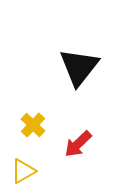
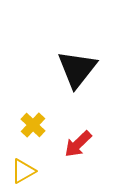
black triangle: moved 2 px left, 2 px down
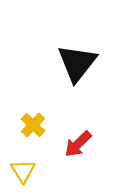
black triangle: moved 6 px up
yellow triangle: rotated 32 degrees counterclockwise
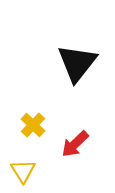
red arrow: moved 3 px left
